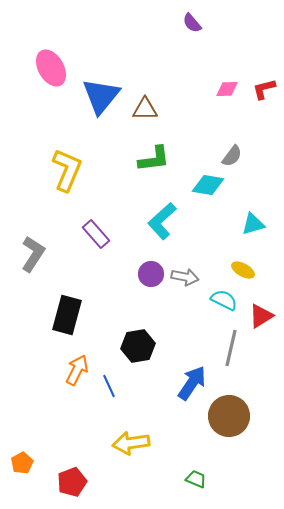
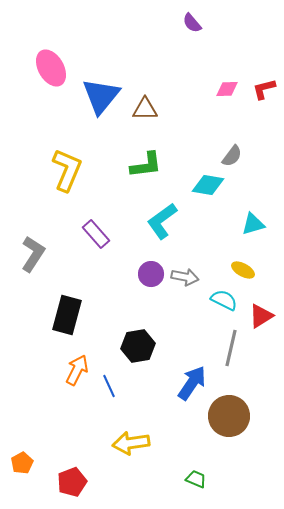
green L-shape: moved 8 px left, 6 px down
cyan L-shape: rotated 6 degrees clockwise
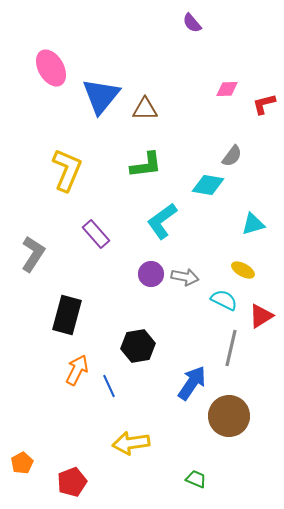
red L-shape: moved 15 px down
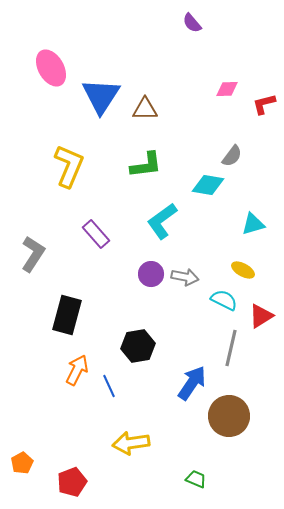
blue triangle: rotated 6 degrees counterclockwise
yellow L-shape: moved 2 px right, 4 px up
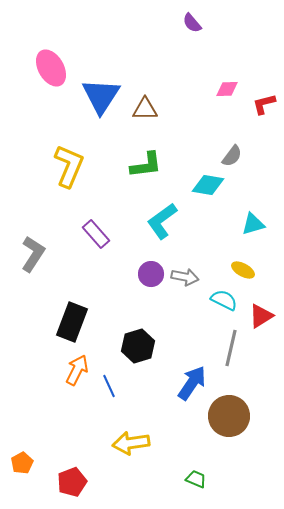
black rectangle: moved 5 px right, 7 px down; rotated 6 degrees clockwise
black hexagon: rotated 8 degrees counterclockwise
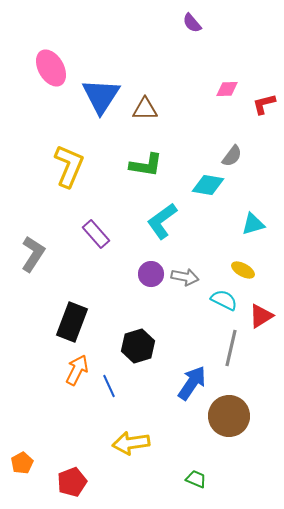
green L-shape: rotated 16 degrees clockwise
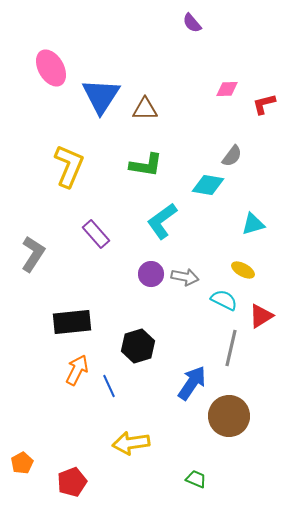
black rectangle: rotated 63 degrees clockwise
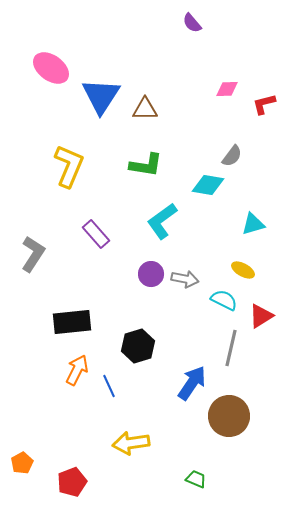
pink ellipse: rotated 24 degrees counterclockwise
gray arrow: moved 2 px down
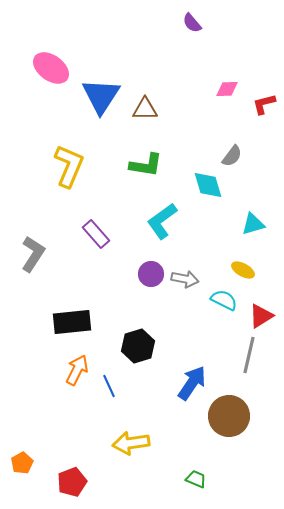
cyan diamond: rotated 64 degrees clockwise
gray line: moved 18 px right, 7 px down
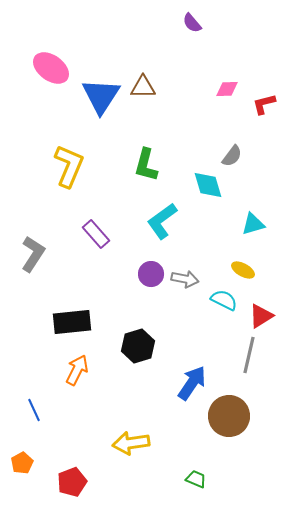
brown triangle: moved 2 px left, 22 px up
green L-shape: rotated 96 degrees clockwise
blue line: moved 75 px left, 24 px down
